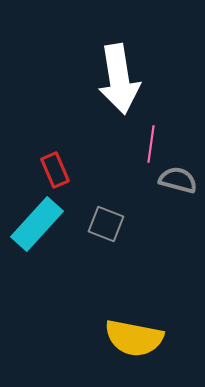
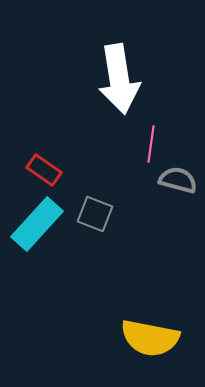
red rectangle: moved 11 px left; rotated 32 degrees counterclockwise
gray square: moved 11 px left, 10 px up
yellow semicircle: moved 16 px right
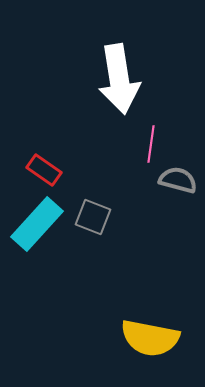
gray square: moved 2 px left, 3 px down
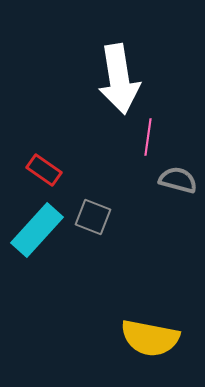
pink line: moved 3 px left, 7 px up
cyan rectangle: moved 6 px down
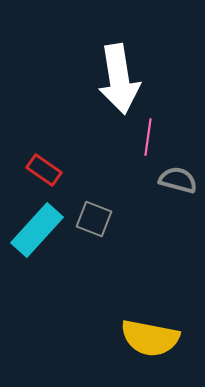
gray square: moved 1 px right, 2 px down
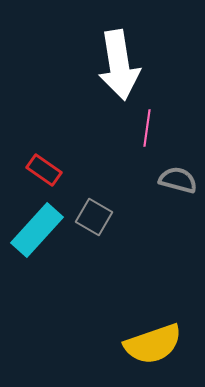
white arrow: moved 14 px up
pink line: moved 1 px left, 9 px up
gray square: moved 2 px up; rotated 9 degrees clockwise
yellow semicircle: moved 3 px right, 6 px down; rotated 30 degrees counterclockwise
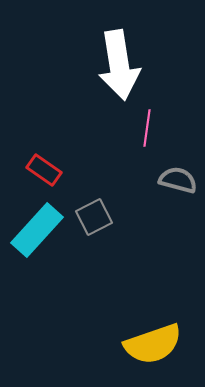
gray square: rotated 33 degrees clockwise
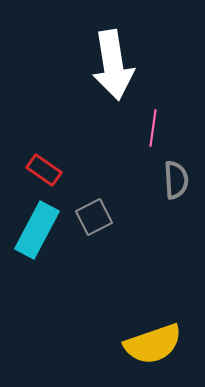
white arrow: moved 6 px left
pink line: moved 6 px right
gray semicircle: moved 2 px left; rotated 72 degrees clockwise
cyan rectangle: rotated 14 degrees counterclockwise
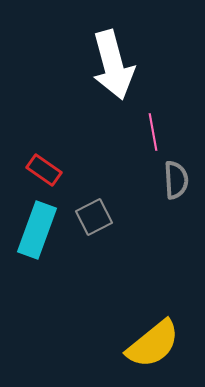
white arrow: rotated 6 degrees counterclockwise
pink line: moved 4 px down; rotated 18 degrees counterclockwise
cyan rectangle: rotated 8 degrees counterclockwise
yellow semicircle: rotated 20 degrees counterclockwise
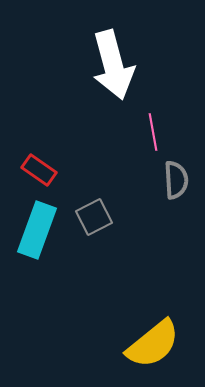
red rectangle: moved 5 px left
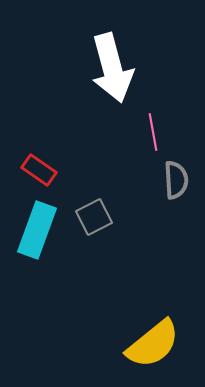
white arrow: moved 1 px left, 3 px down
